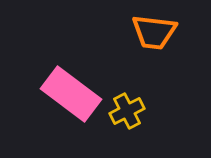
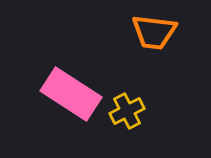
pink rectangle: rotated 4 degrees counterclockwise
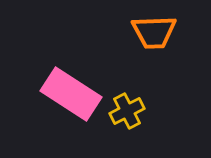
orange trapezoid: rotated 9 degrees counterclockwise
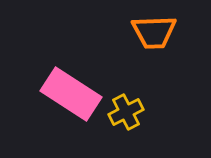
yellow cross: moved 1 px left, 1 px down
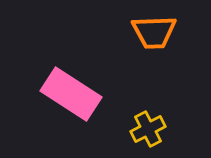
yellow cross: moved 22 px right, 17 px down
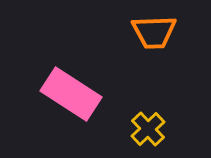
yellow cross: rotated 16 degrees counterclockwise
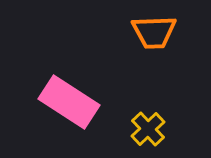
pink rectangle: moved 2 px left, 8 px down
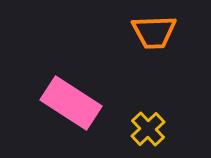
pink rectangle: moved 2 px right, 1 px down
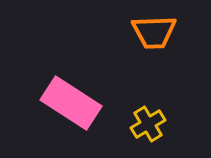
yellow cross: moved 5 px up; rotated 12 degrees clockwise
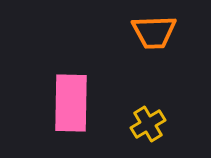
pink rectangle: rotated 58 degrees clockwise
